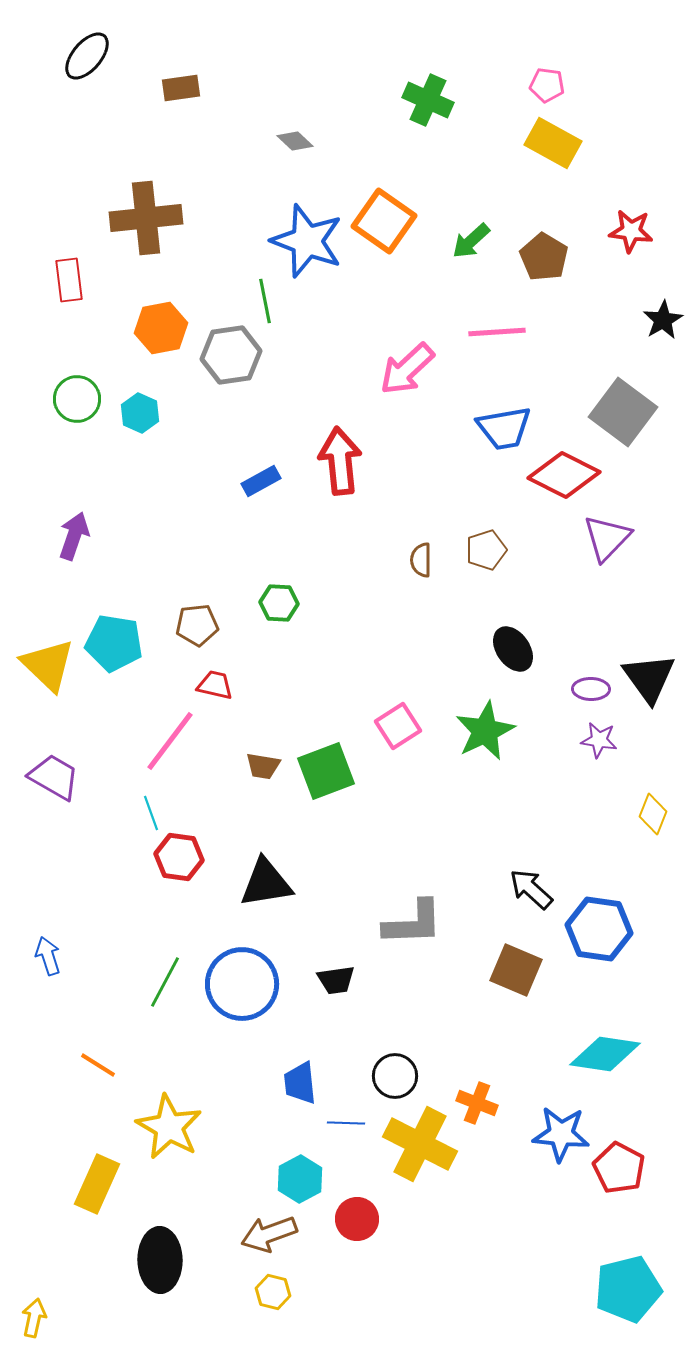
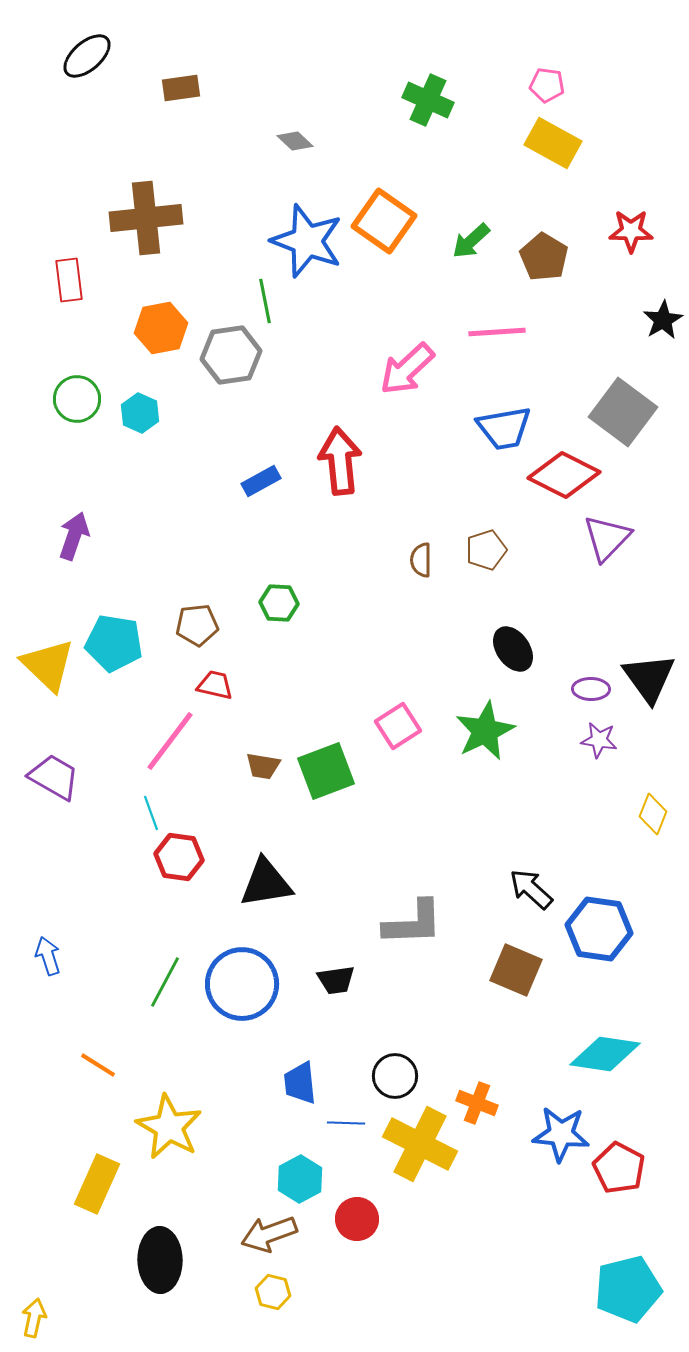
black ellipse at (87, 56): rotated 9 degrees clockwise
red star at (631, 231): rotated 6 degrees counterclockwise
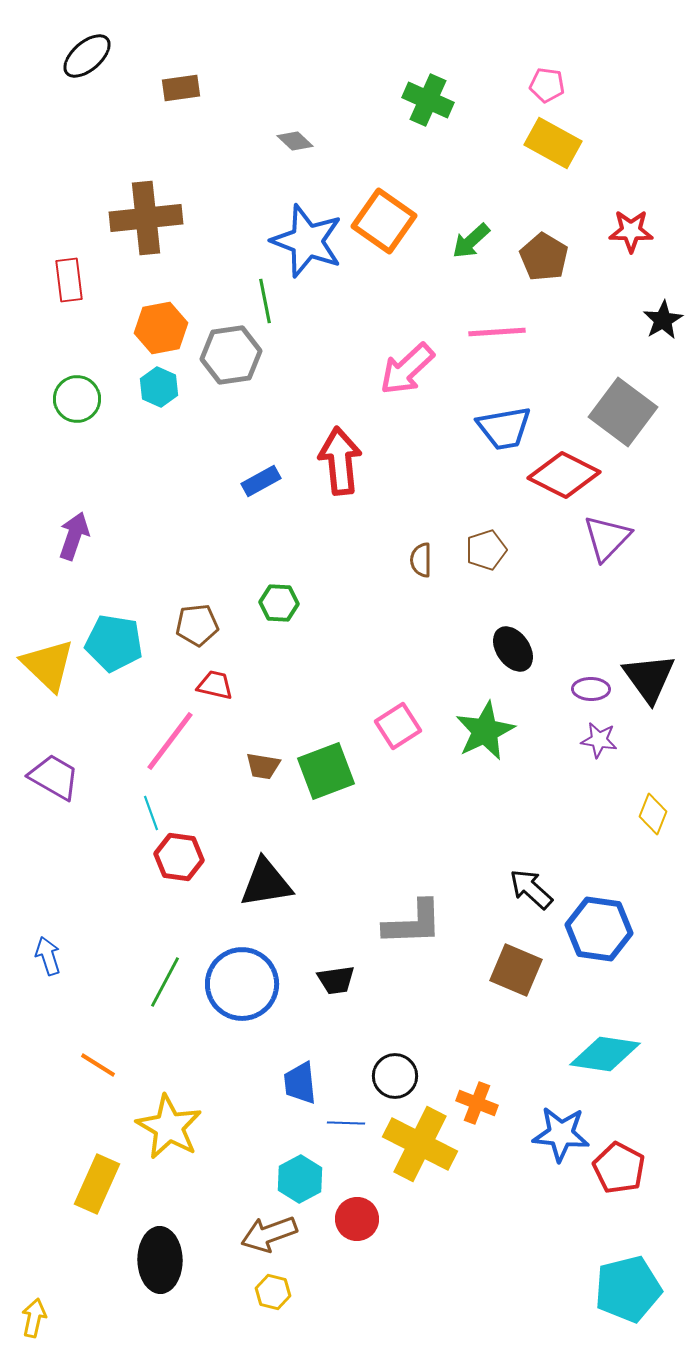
cyan hexagon at (140, 413): moved 19 px right, 26 px up
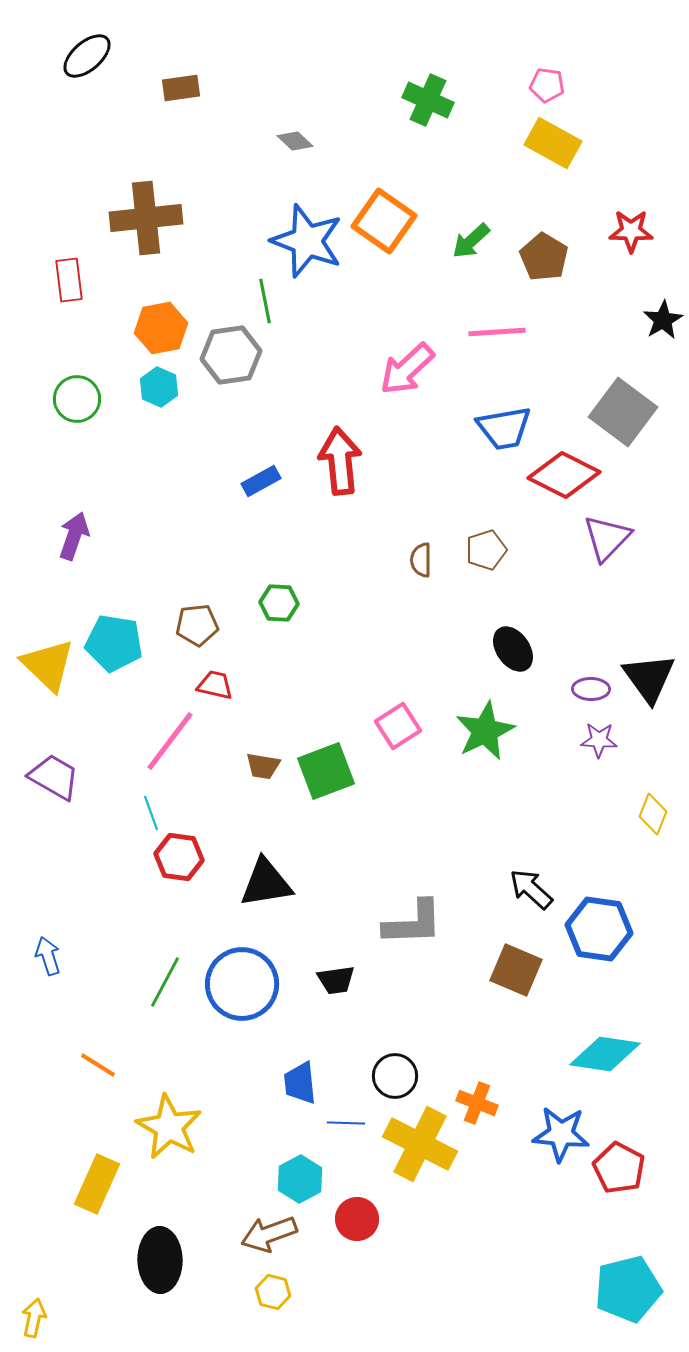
purple star at (599, 740): rotated 6 degrees counterclockwise
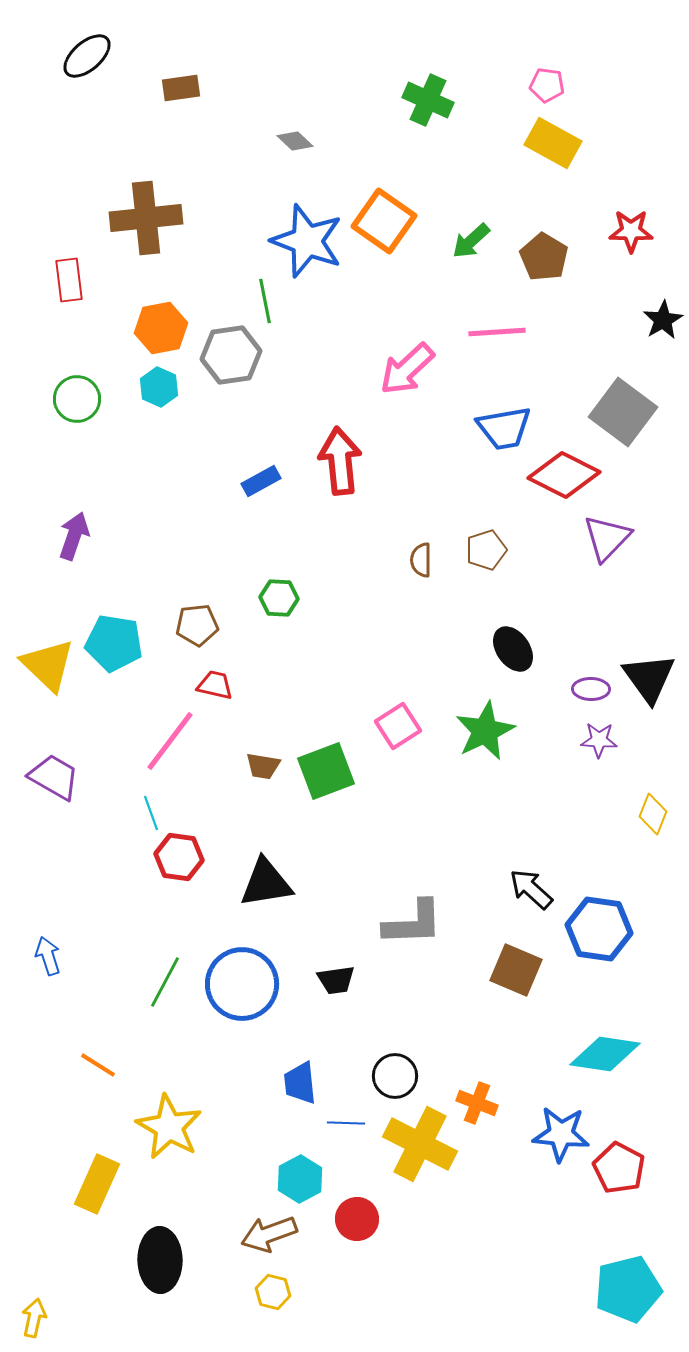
green hexagon at (279, 603): moved 5 px up
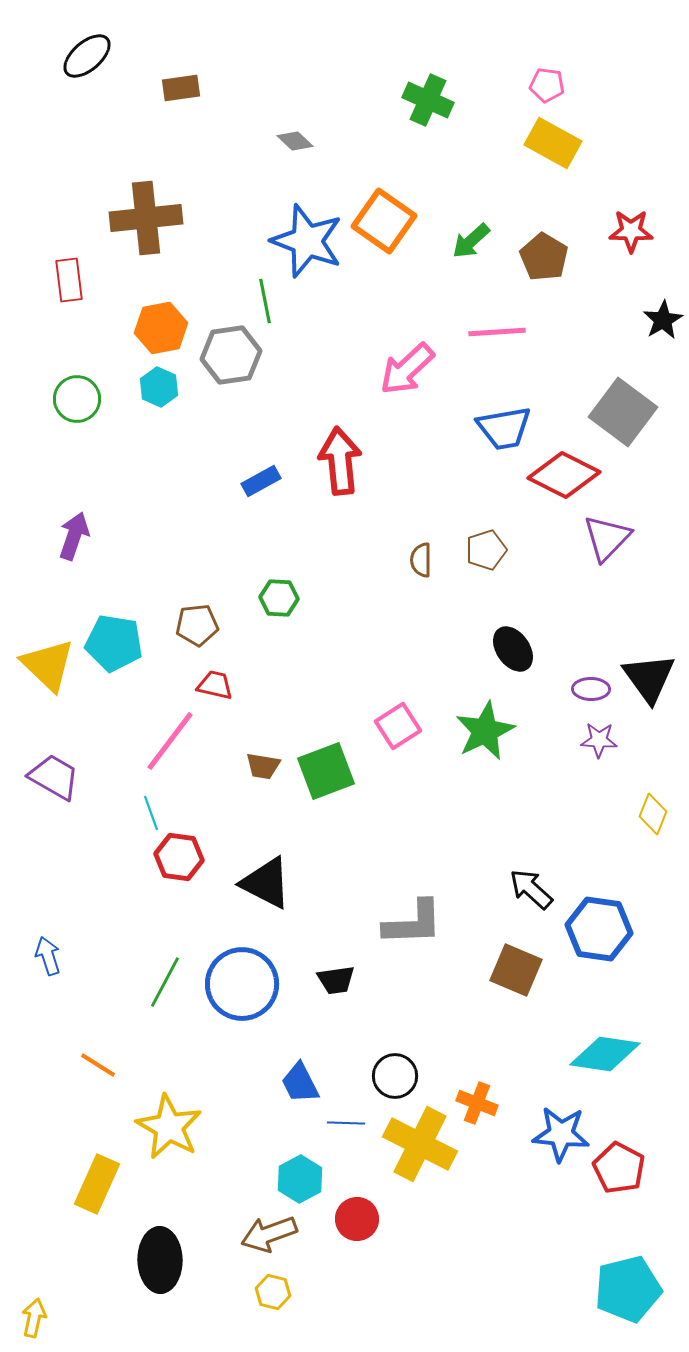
black triangle at (266, 883): rotated 36 degrees clockwise
blue trapezoid at (300, 1083): rotated 21 degrees counterclockwise
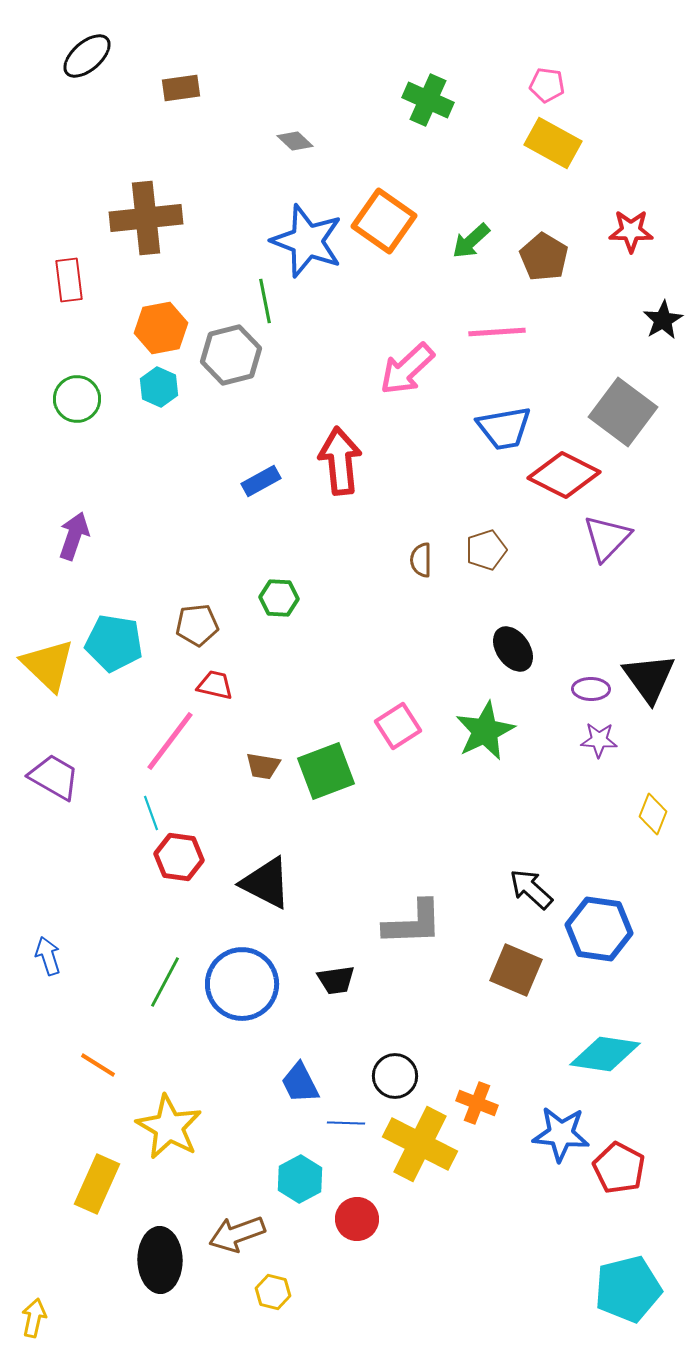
gray hexagon at (231, 355): rotated 6 degrees counterclockwise
brown arrow at (269, 1234): moved 32 px left
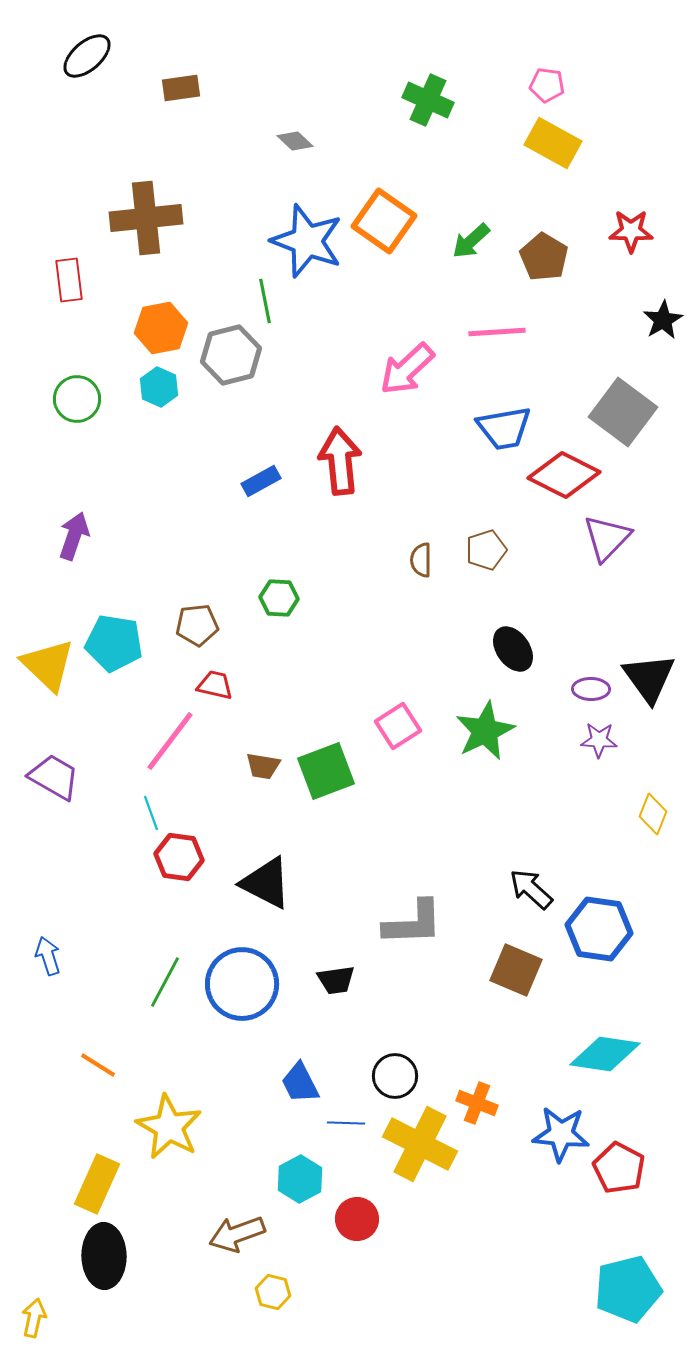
black ellipse at (160, 1260): moved 56 px left, 4 px up
